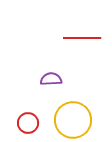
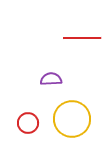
yellow circle: moved 1 px left, 1 px up
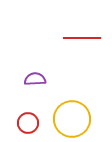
purple semicircle: moved 16 px left
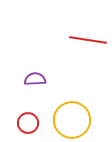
red line: moved 6 px right, 2 px down; rotated 9 degrees clockwise
yellow circle: moved 1 px down
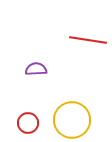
purple semicircle: moved 1 px right, 10 px up
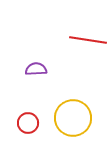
yellow circle: moved 1 px right, 2 px up
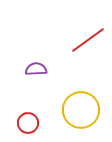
red line: rotated 45 degrees counterclockwise
yellow circle: moved 8 px right, 8 px up
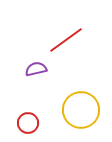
red line: moved 22 px left
purple semicircle: rotated 10 degrees counterclockwise
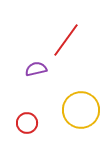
red line: rotated 18 degrees counterclockwise
red circle: moved 1 px left
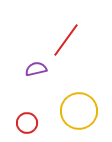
yellow circle: moved 2 px left, 1 px down
